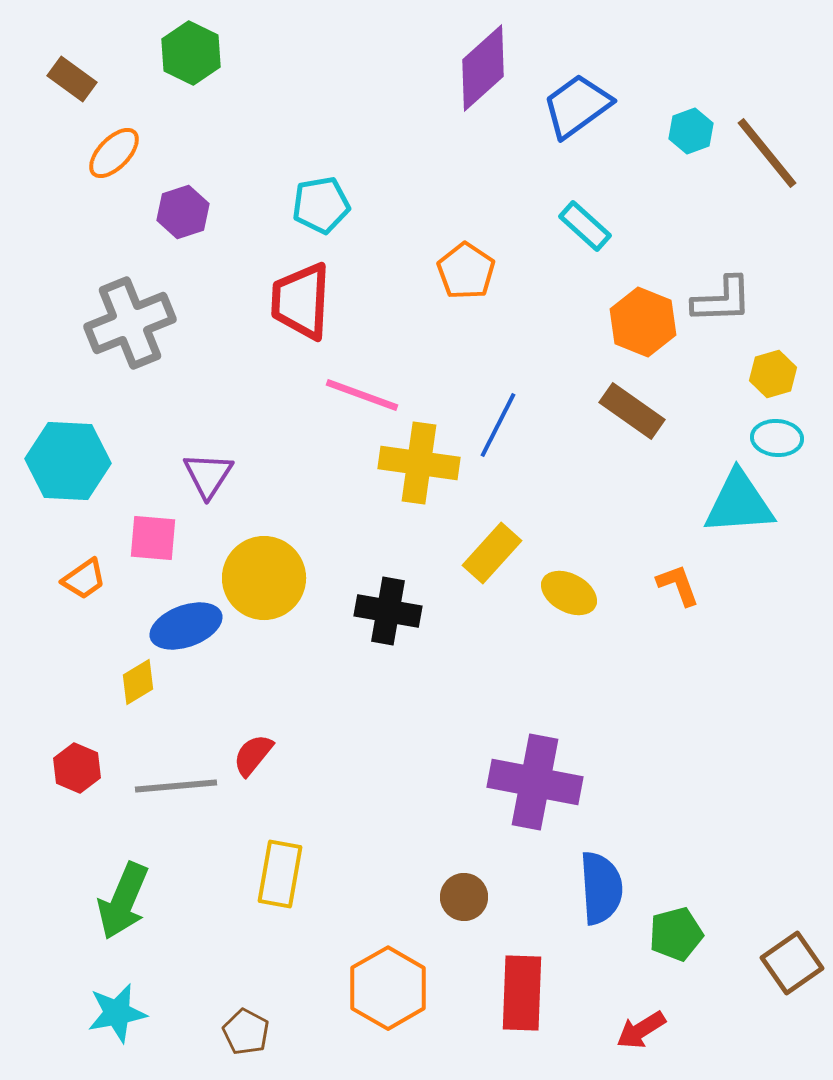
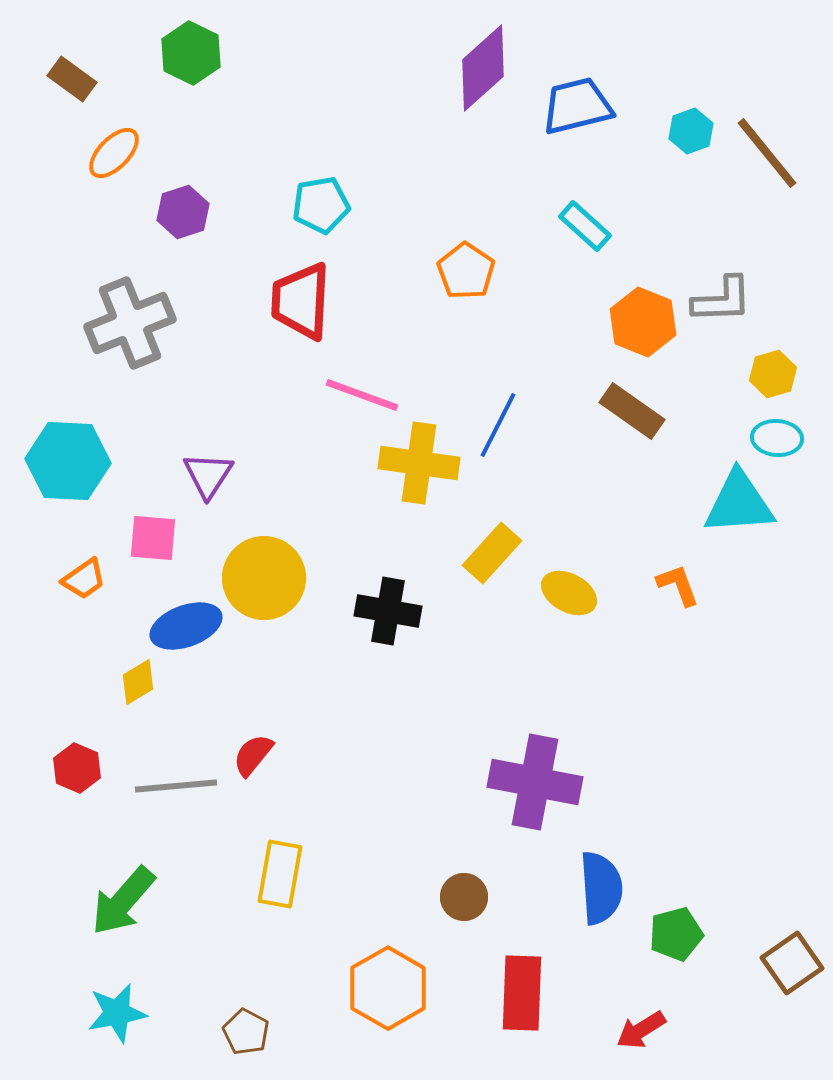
blue trapezoid at (577, 106): rotated 22 degrees clockwise
green arrow at (123, 901): rotated 18 degrees clockwise
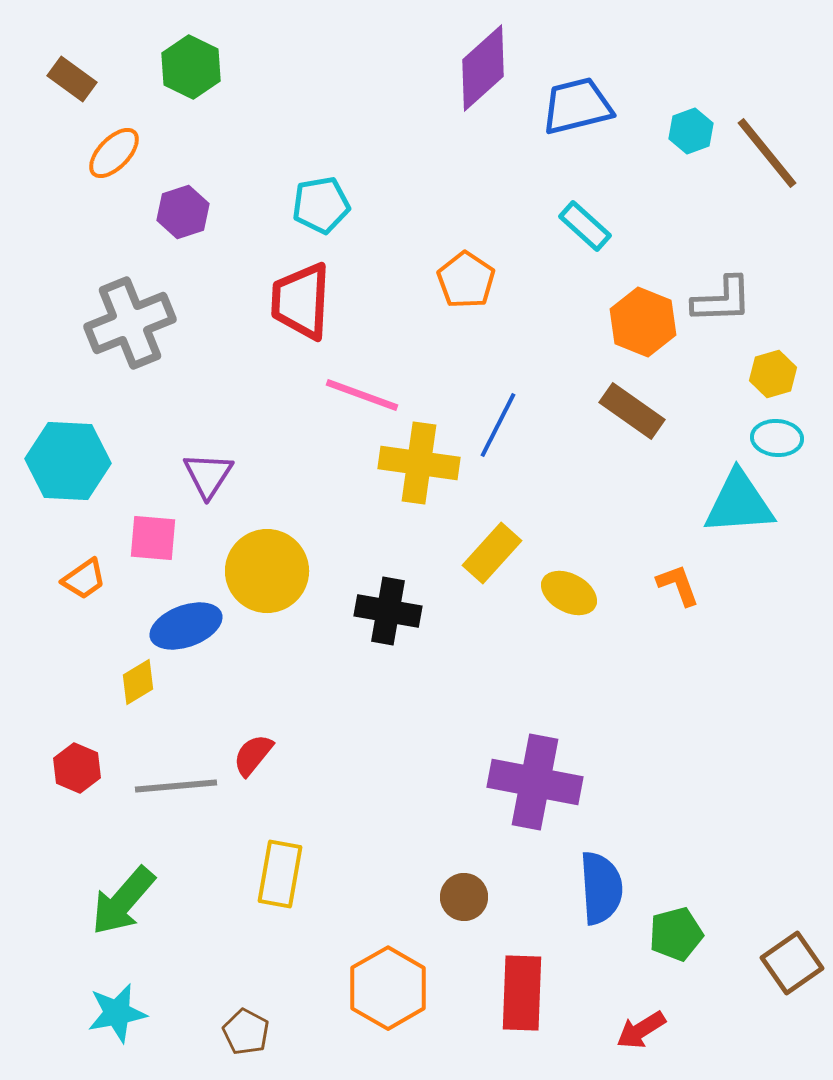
green hexagon at (191, 53): moved 14 px down
orange pentagon at (466, 271): moved 9 px down
yellow circle at (264, 578): moved 3 px right, 7 px up
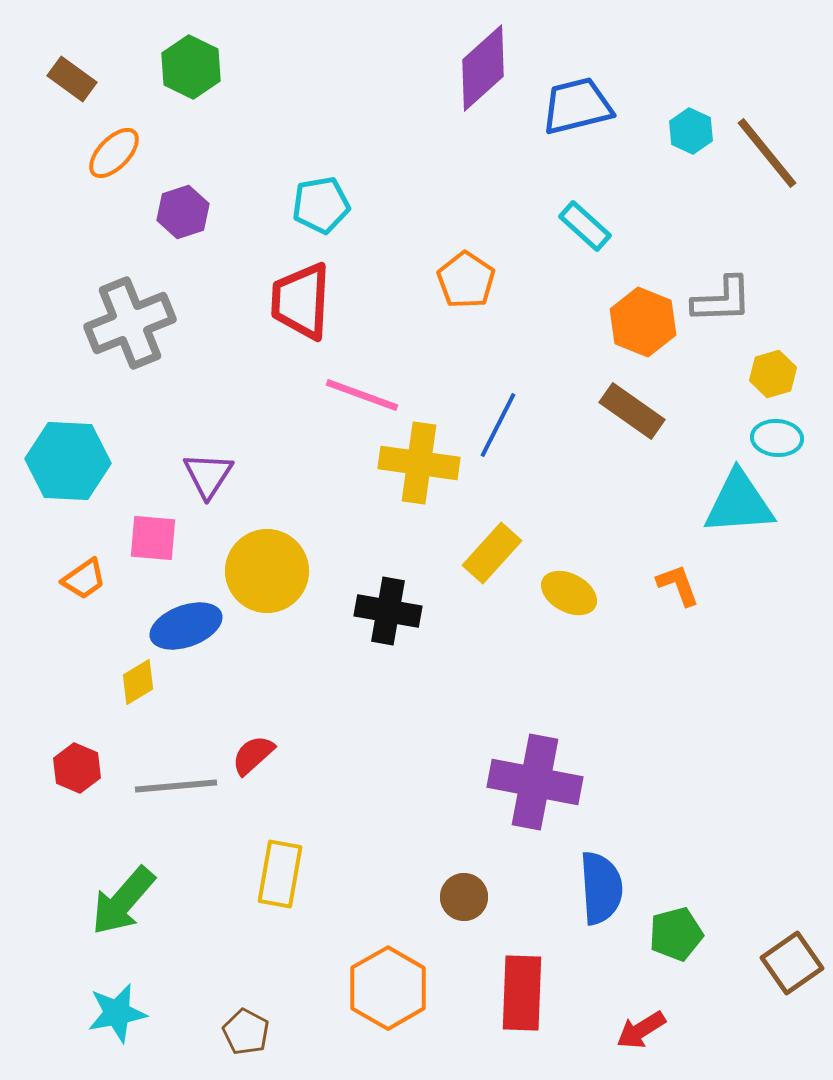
cyan hexagon at (691, 131): rotated 15 degrees counterclockwise
red semicircle at (253, 755): rotated 9 degrees clockwise
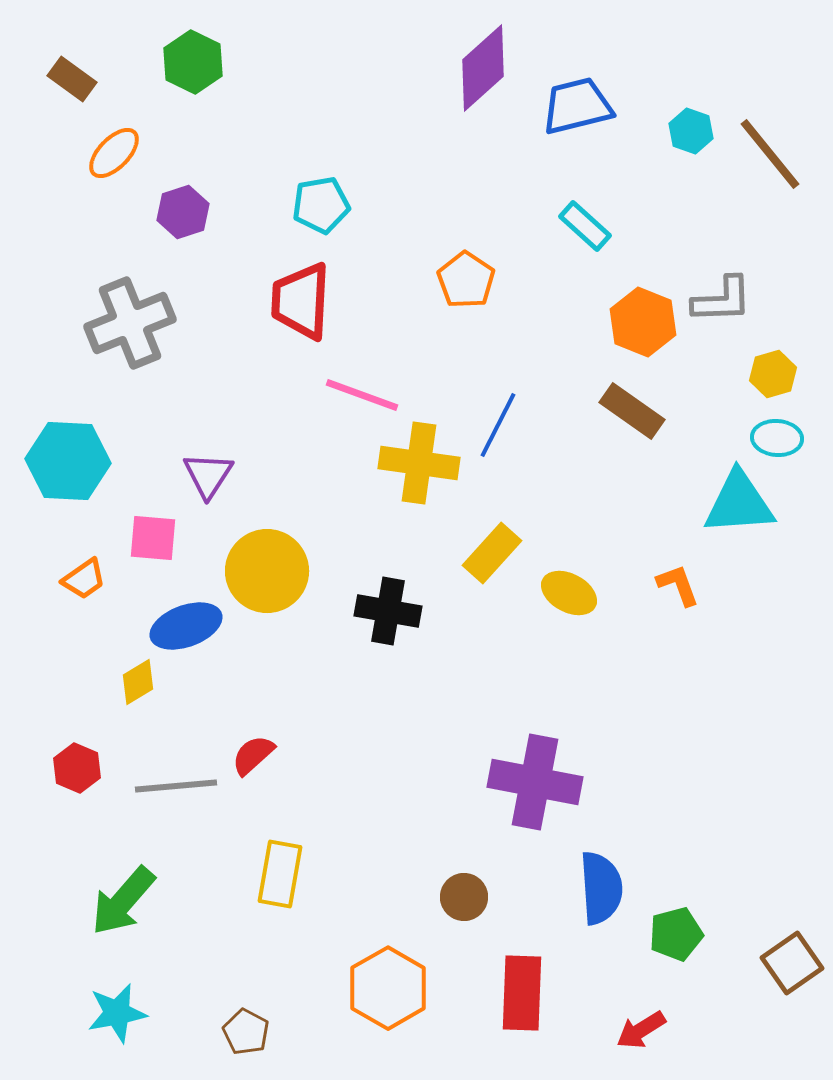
green hexagon at (191, 67): moved 2 px right, 5 px up
cyan hexagon at (691, 131): rotated 6 degrees counterclockwise
brown line at (767, 153): moved 3 px right, 1 px down
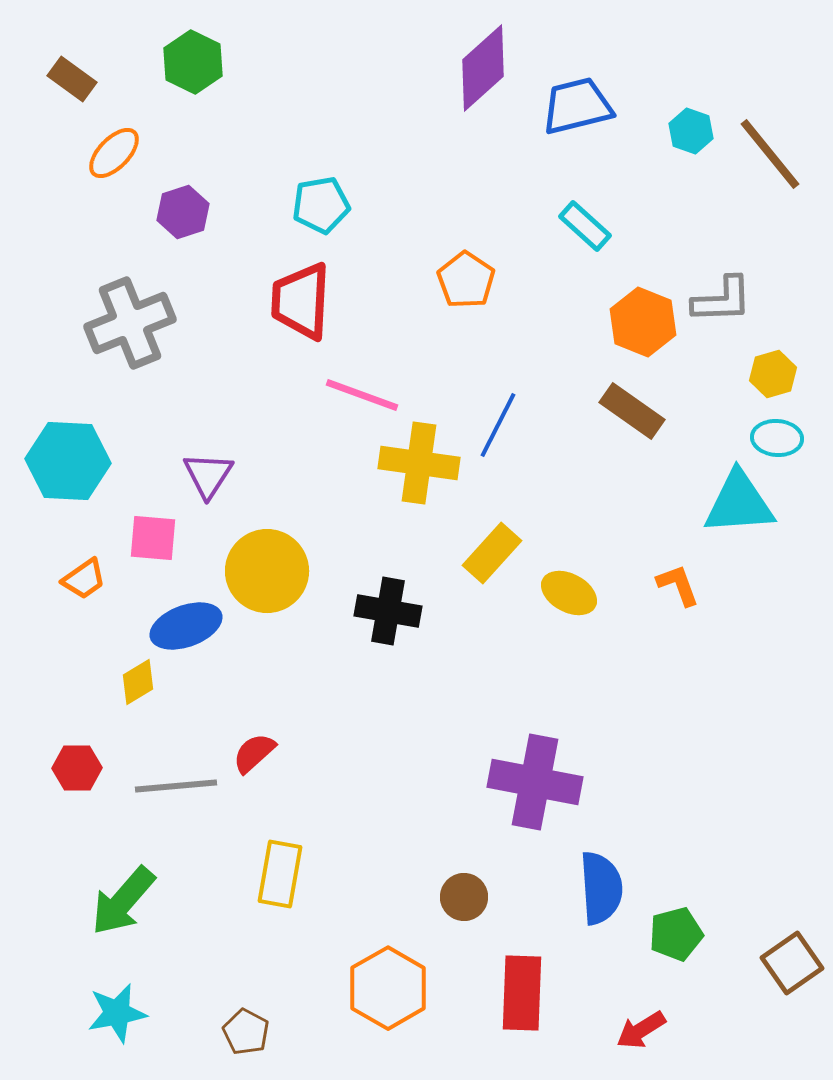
red semicircle at (253, 755): moved 1 px right, 2 px up
red hexagon at (77, 768): rotated 24 degrees counterclockwise
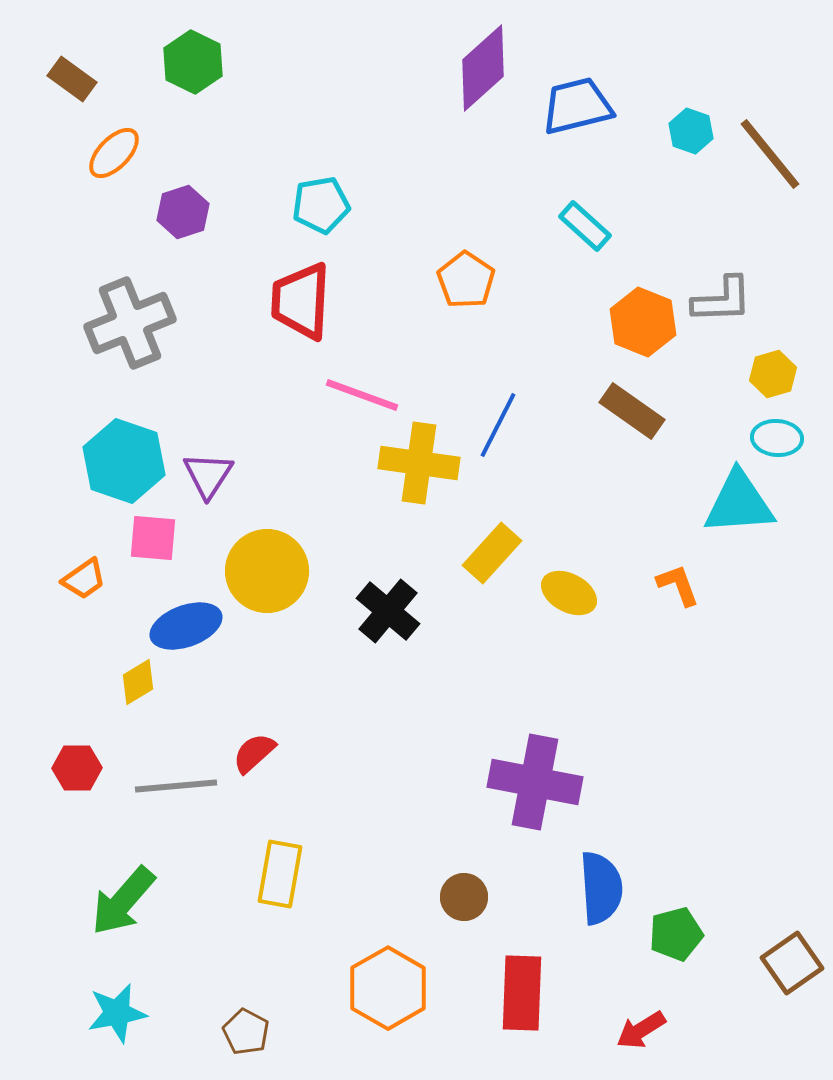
cyan hexagon at (68, 461): moved 56 px right; rotated 16 degrees clockwise
black cross at (388, 611): rotated 30 degrees clockwise
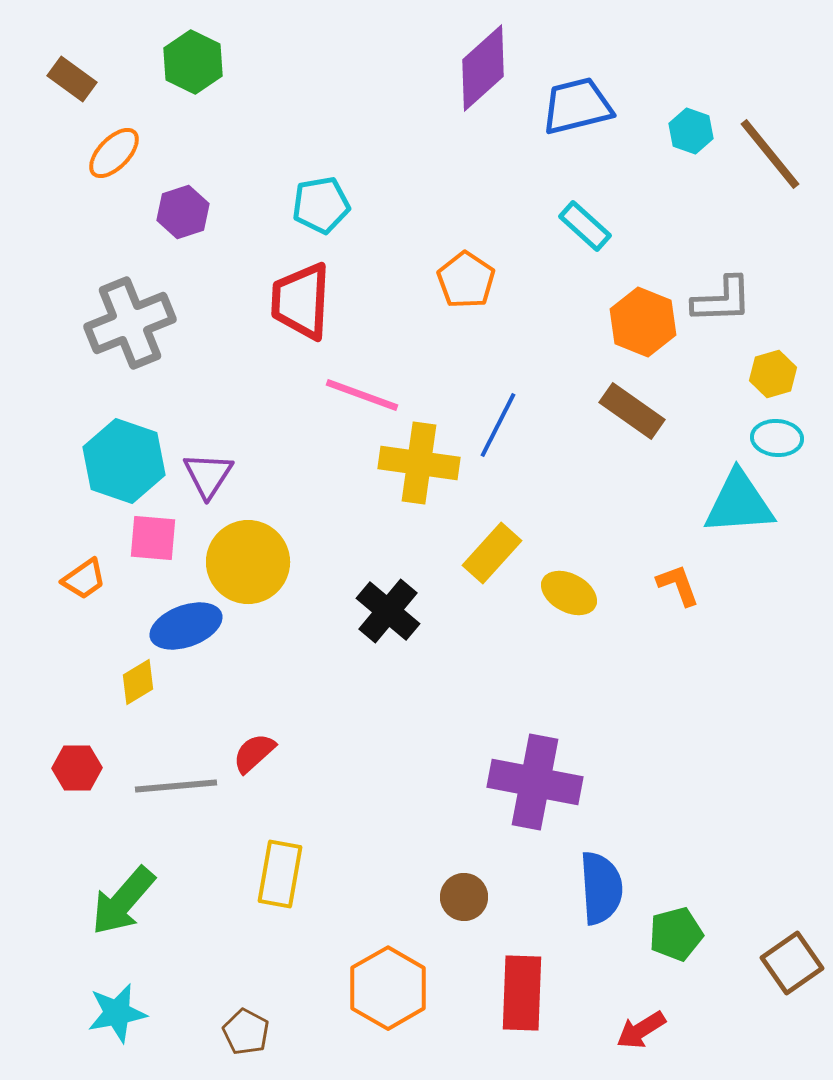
yellow circle at (267, 571): moved 19 px left, 9 px up
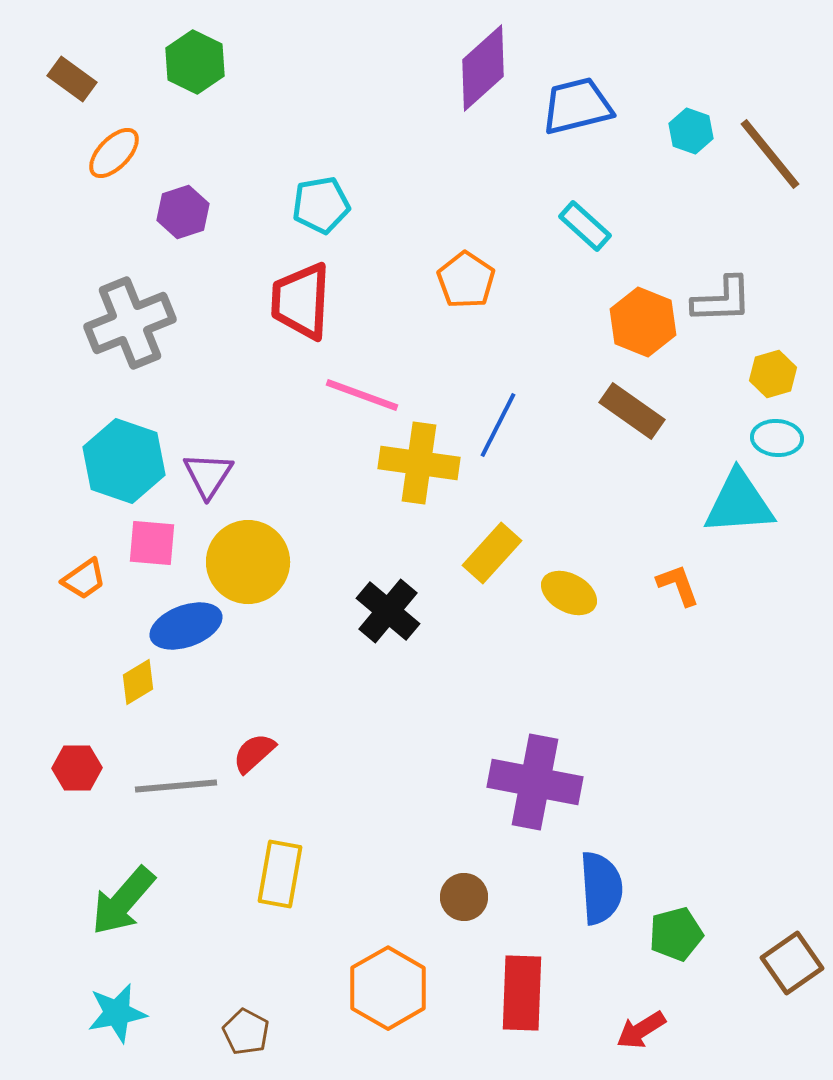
green hexagon at (193, 62): moved 2 px right
pink square at (153, 538): moved 1 px left, 5 px down
